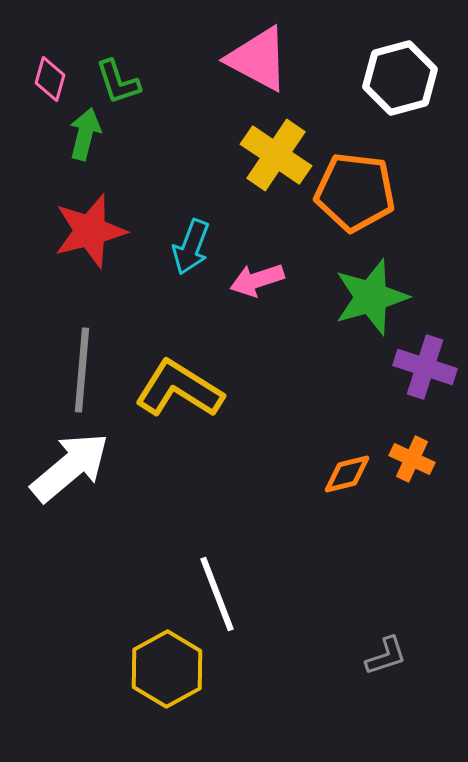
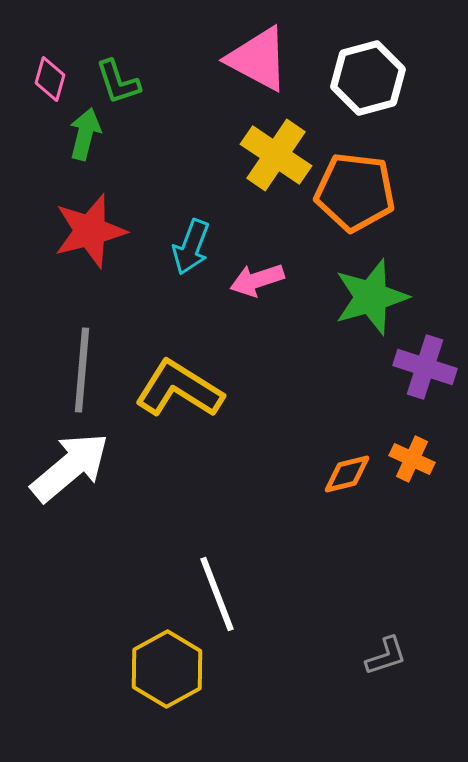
white hexagon: moved 32 px left
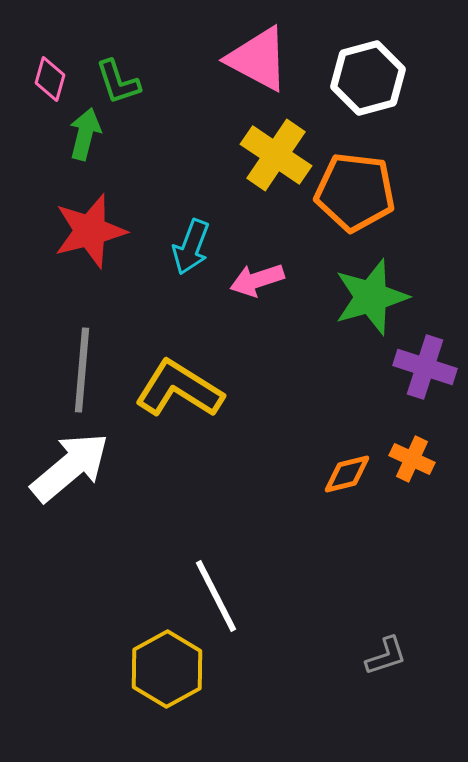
white line: moved 1 px left, 2 px down; rotated 6 degrees counterclockwise
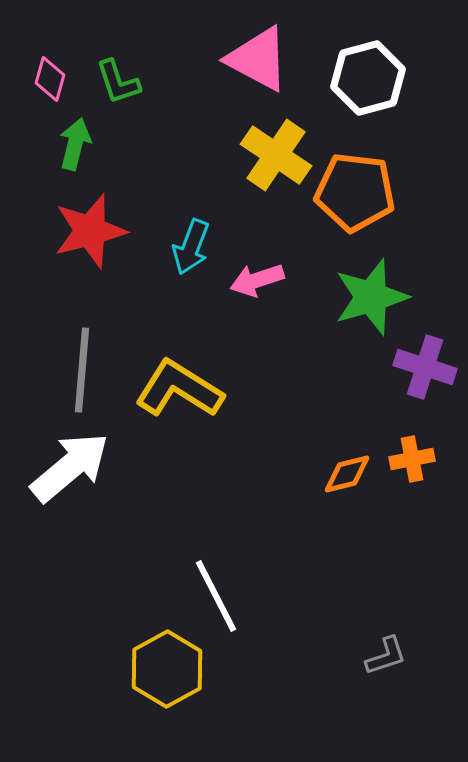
green arrow: moved 10 px left, 10 px down
orange cross: rotated 36 degrees counterclockwise
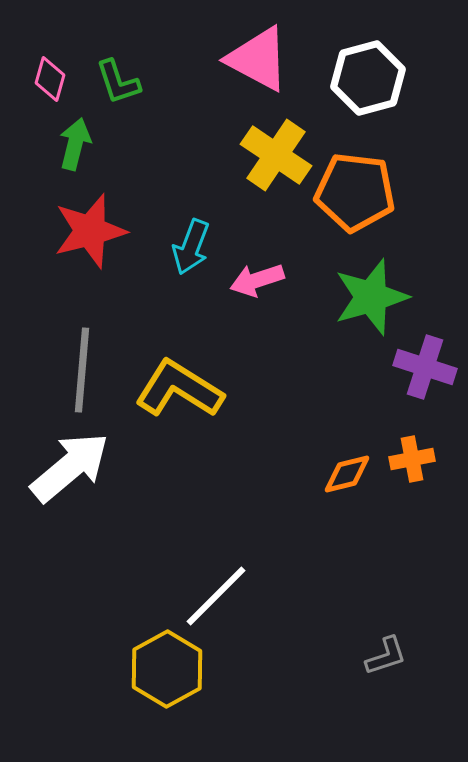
white line: rotated 72 degrees clockwise
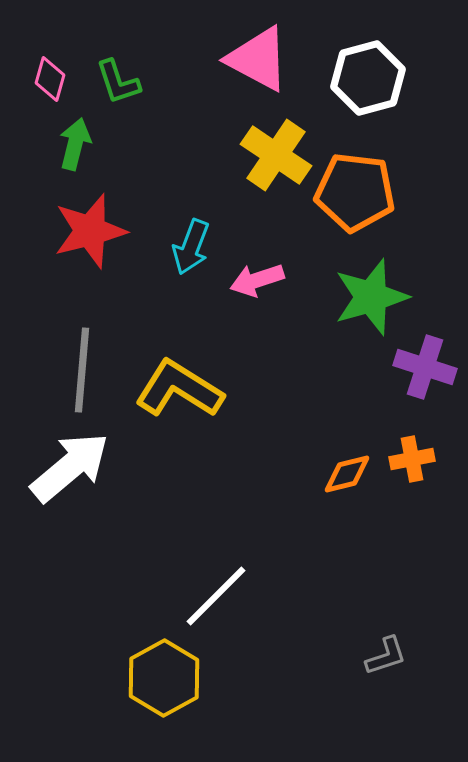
yellow hexagon: moved 3 px left, 9 px down
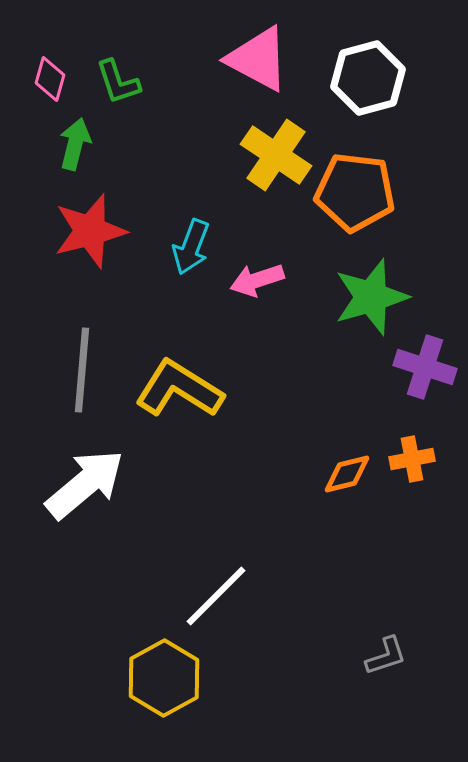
white arrow: moved 15 px right, 17 px down
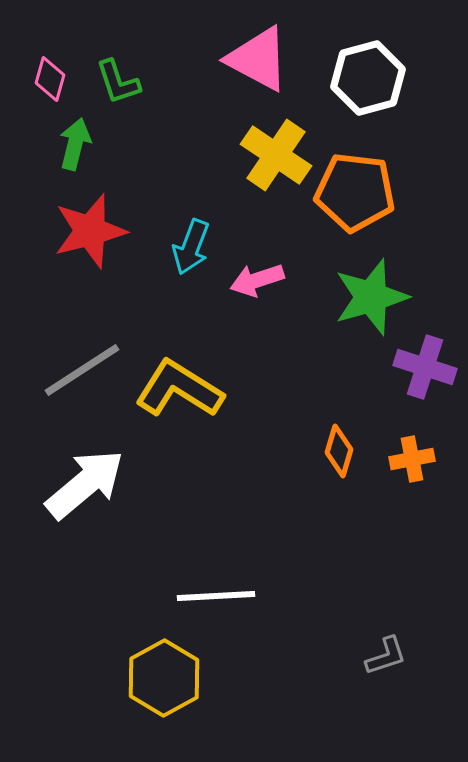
gray line: rotated 52 degrees clockwise
orange diamond: moved 8 px left, 23 px up; rotated 60 degrees counterclockwise
white line: rotated 42 degrees clockwise
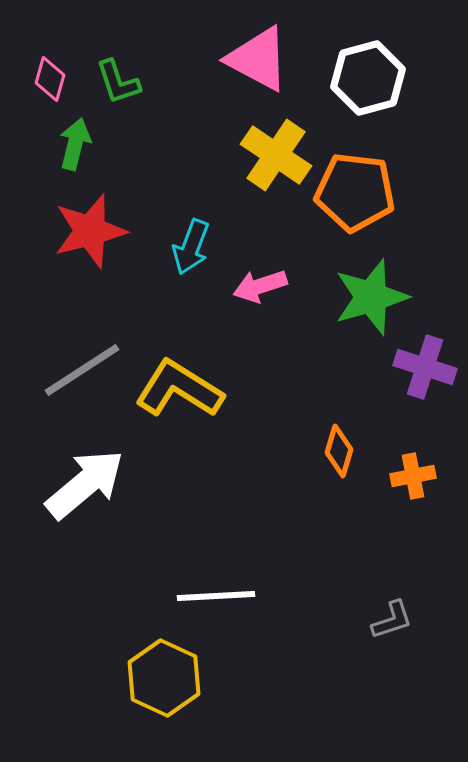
pink arrow: moved 3 px right, 6 px down
orange cross: moved 1 px right, 17 px down
gray L-shape: moved 6 px right, 36 px up
yellow hexagon: rotated 6 degrees counterclockwise
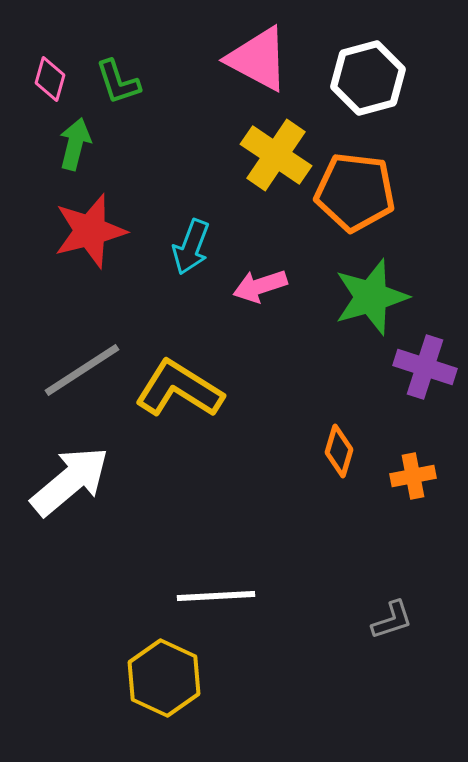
white arrow: moved 15 px left, 3 px up
